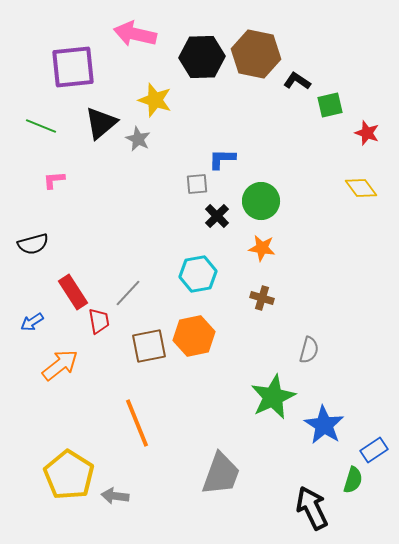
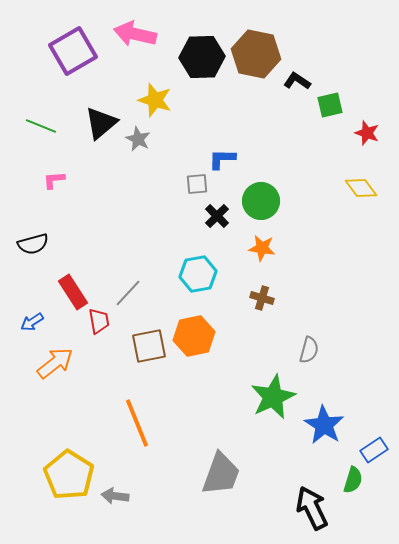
purple square: moved 16 px up; rotated 24 degrees counterclockwise
orange arrow: moved 5 px left, 2 px up
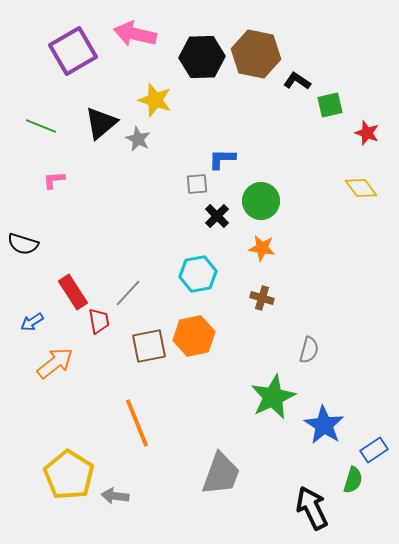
black semicircle: moved 10 px left; rotated 32 degrees clockwise
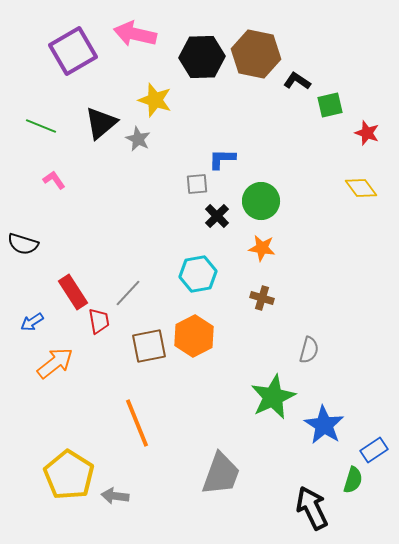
pink L-shape: rotated 60 degrees clockwise
orange hexagon: rotated 15 degrees counterclockwise
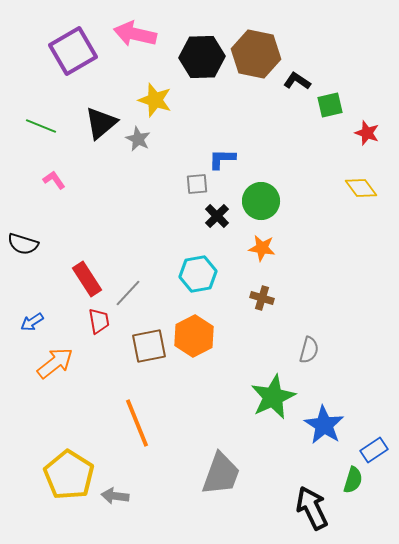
red rectangle: moved 14 px right, 13 px up
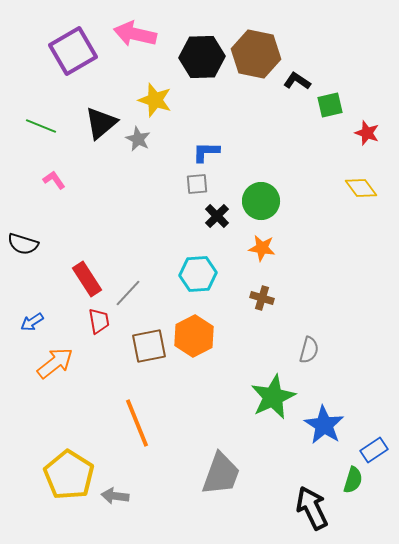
blue L-shape: moved 16 px left, 7 px up
cyan hexagon: rotated 6 degrees clockwise
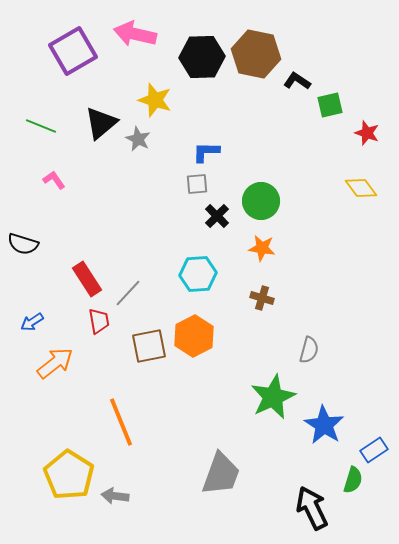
orange line: moved 16 px left, 1 px up
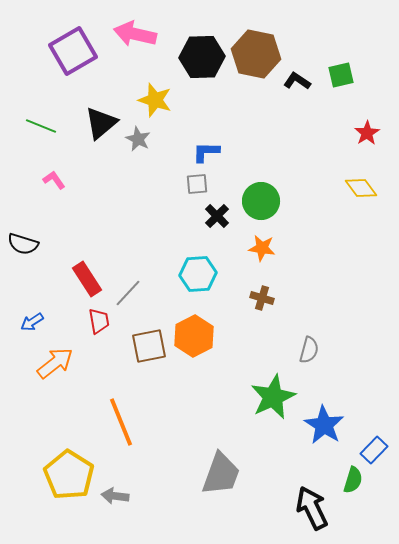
green square: moved 11 px right, 30 px up
red star: rotated 20 degrees clockwise
blue rectangle: rotated 12 degrees counterclockwise
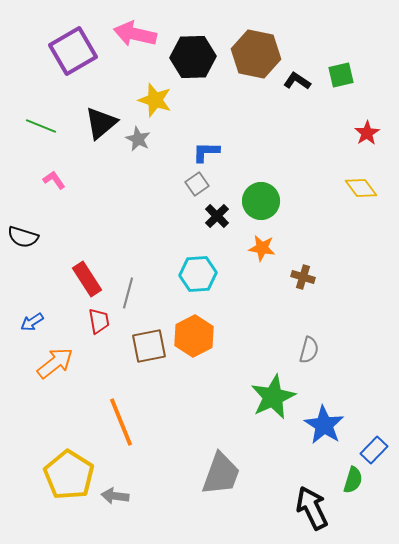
black hexagon: moved 9 px left
gray square: rotated 30 degrees counterclockwise
black semicircle: moved 7 px up
gray line: rotated 28 degrees counterclockwise
brown cross: moved 41 px right, 21 px up
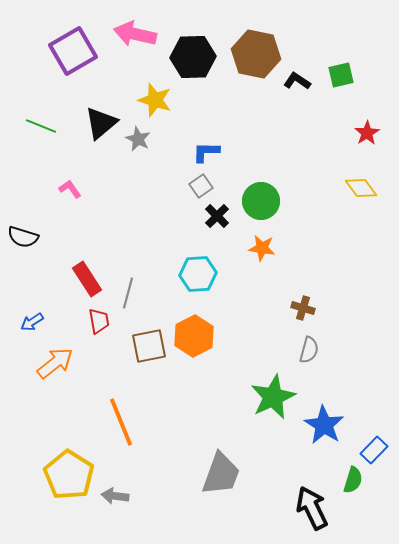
pink L-shape: moved 16 px right, 9 px down
gray square: moved 4 px right, 2 px down
brown cross: moved 31 px down
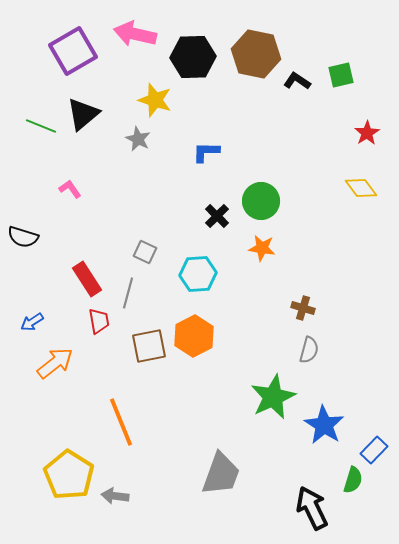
black triangle: moved 18 px left, 9 px up
gray square: moved 56 px left, 66 px down; rotated 30 degrees counterclockwise
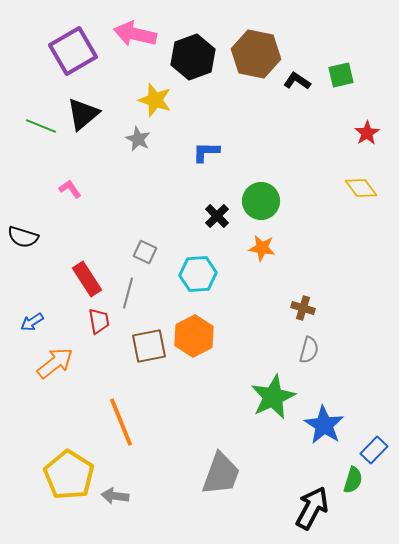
black hexagon: rotated 18 degrees counterclockwise
black arrow: rotated 54 degrees clockwise
